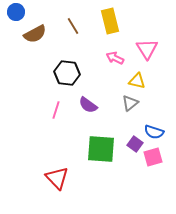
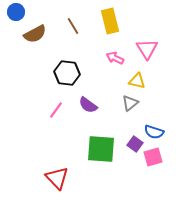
pink line: rotated 18 degrees clockwise
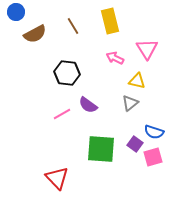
pink line: moved 6 px right, 4 px down; rotated 24 degrees clockwise
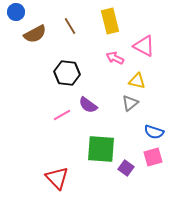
brown line: moved 3 px left
pink triangle: moved 3 px left, 3 px up; rotated 30 degrees counterclockwise
pink line: moved 1 px down
purple square: moved 9 px left, 24 px down
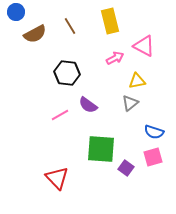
pink arrow: rotated 126 degrees clockwise
yellow triangle: rotated 24 degrees counterclockwise
pink line: moved 2 px left
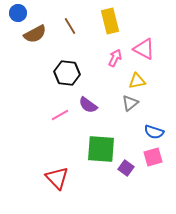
blue circle: moved 2 px right, 1 px down
pink triangle: moved 3 px down
pink arrow: rotated 36 degrees counterclockwise
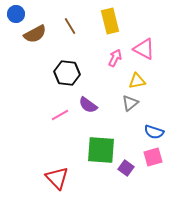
blue circle: moved 2 px left, 1 px down
green square: moved 1 px down
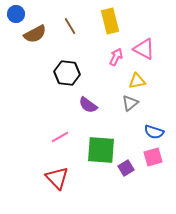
pink arrow: moved 1 px right, 1 px up
pink line: moved 22 px down
purple square: rotated 21 degrees clockwise
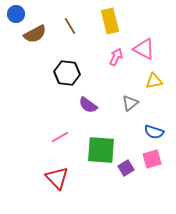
yellow triangle: moved 17 px right
pink square: moved 1 px left, 2 px down
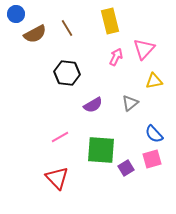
brown line: moved 3 px left, 2 px down
pink triangle: rotated 45 degrees clockwise
purple semicircle: moved 5 px right; rotated 66 degrees counterclockwise
blue semicircle: moved 2 px down; rotated 30 degrees clockwise
